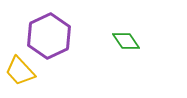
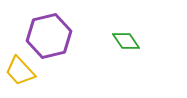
purple hexagon: rotated 12 degrees clockwise
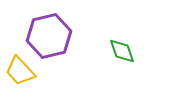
green diamond: moved 4 px left, 10 px down; rotated 16 degrees clockwise
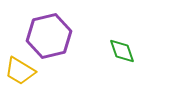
yellow trapezoid: rotated 16 degrees counterclockwise
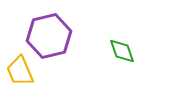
yellow trapezoid: rotated 36 degrees clockwise
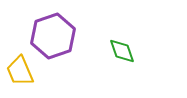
purple hexagon: moved 4 px right; rotated 6 degrees counterclockwise
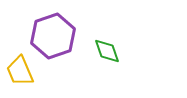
green diamond: moved 15 px left
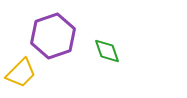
yellow trapezoid: moved 1 px right, 2 px down; rotated 112 degrees counterclockwise
